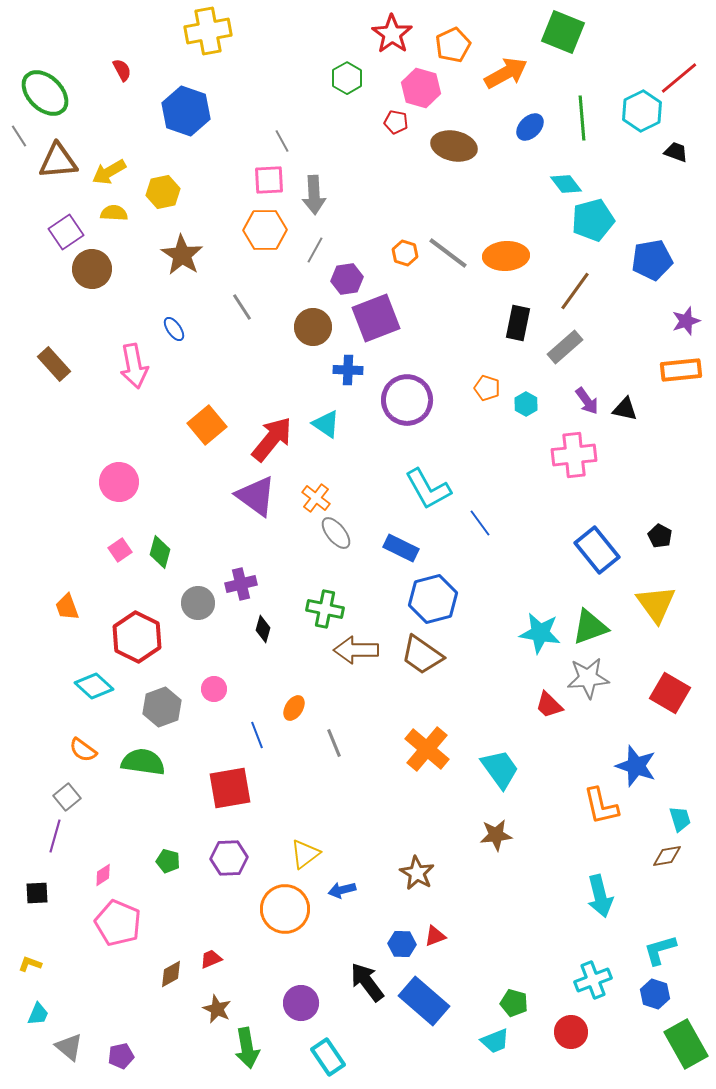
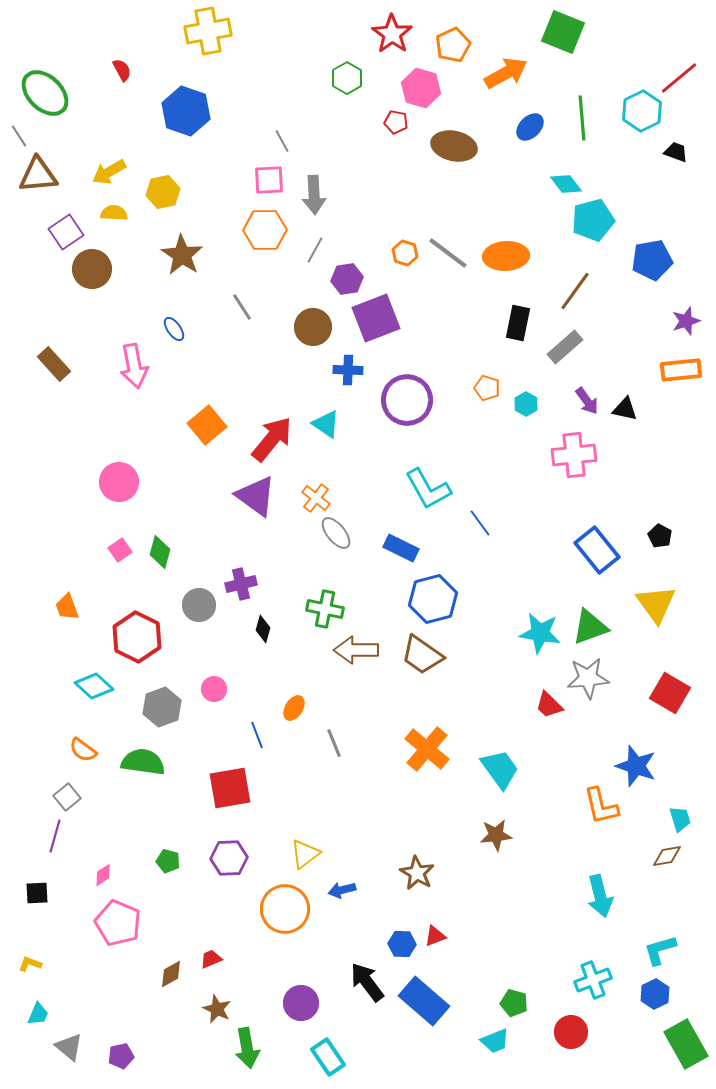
brown triangle at (58, 161): moved 20 px left, 14 px down
gray circle at (198, 603): moved 1 px right, 2 px down
blue hexagon at (655, 994): rotated 16 degrees clockwise
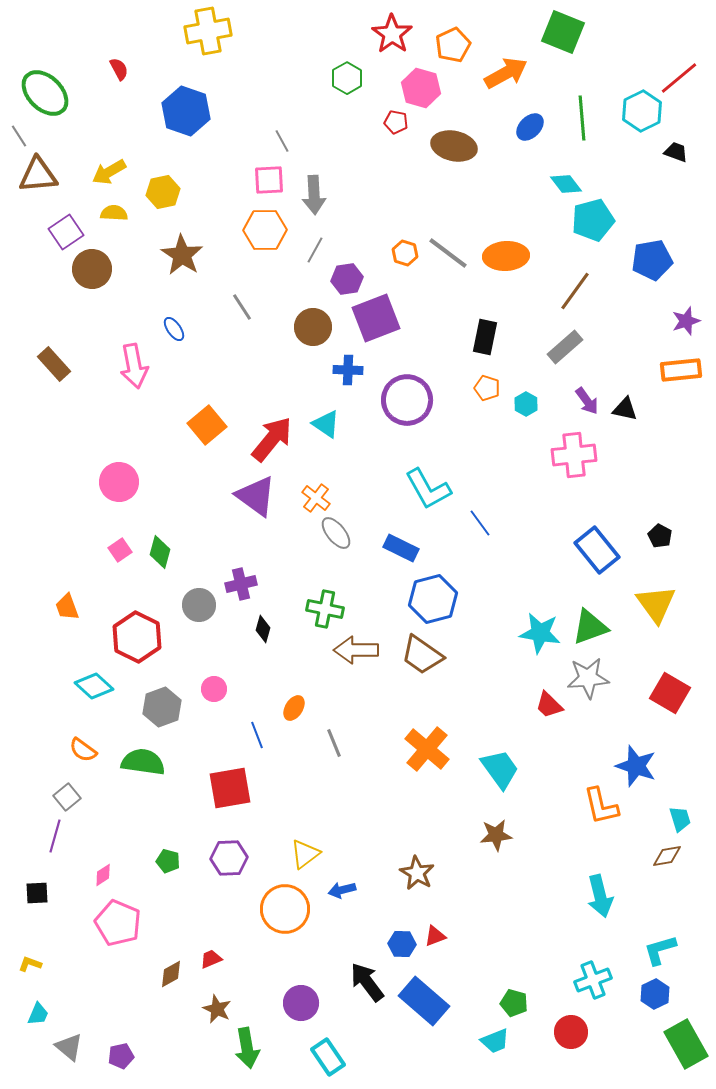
red semicircle at (122, 70): moved 3 px left, 1 px up
black rectangle at (518, 323): moved 33 px left, 14 px down
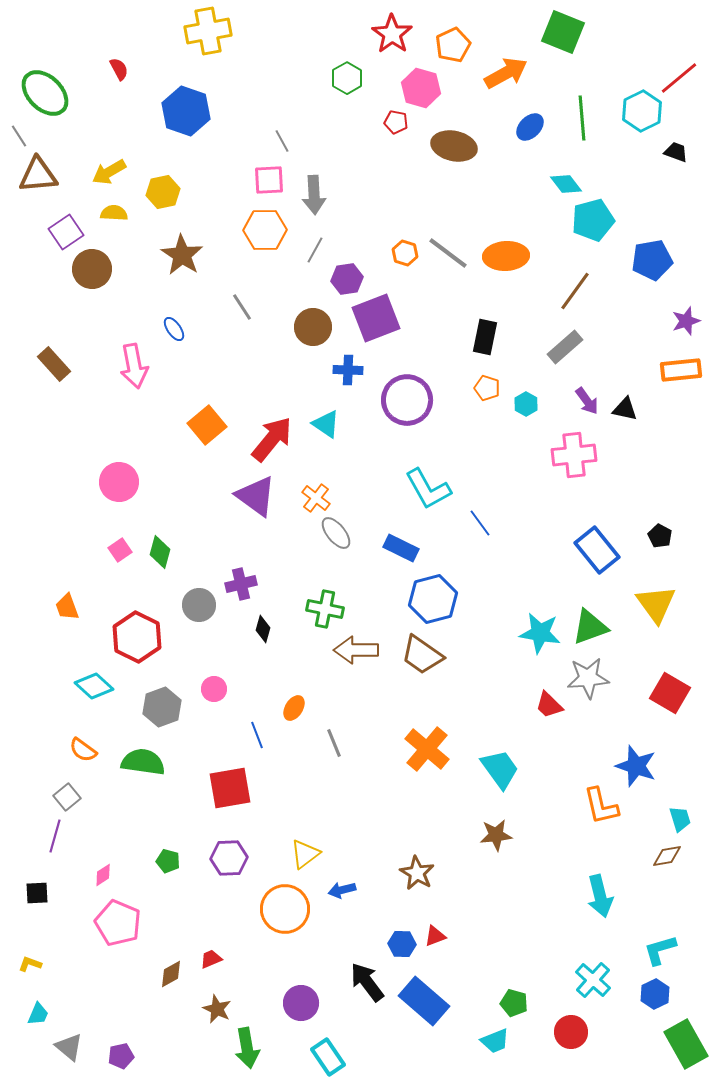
cyan cross at (593, 980): rotated 27 degrees counterclockwise
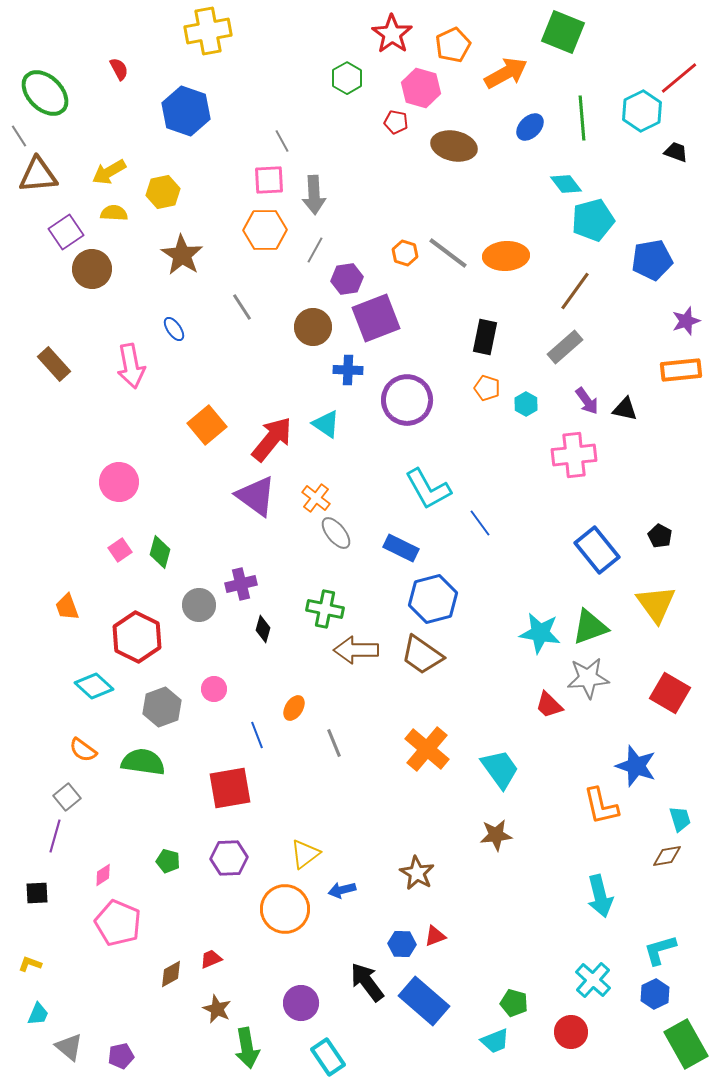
pink arrow at (134, 366): moved 3 px left
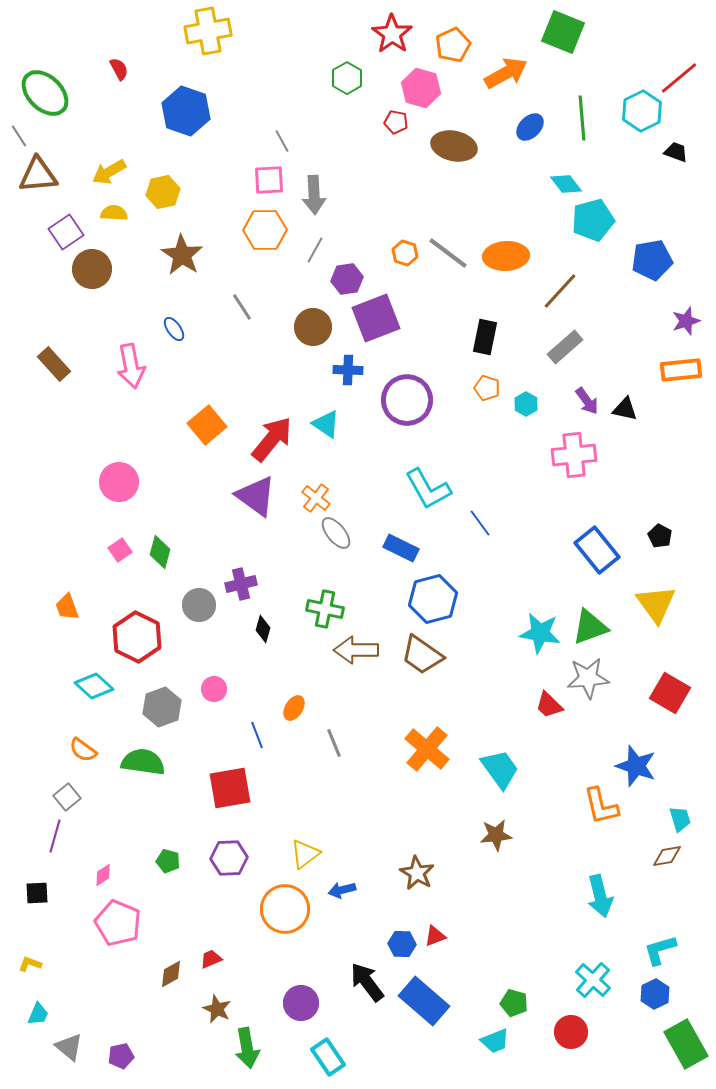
brown line at (575, 291): moved 15 px left; rotated 6 degrees clockwise
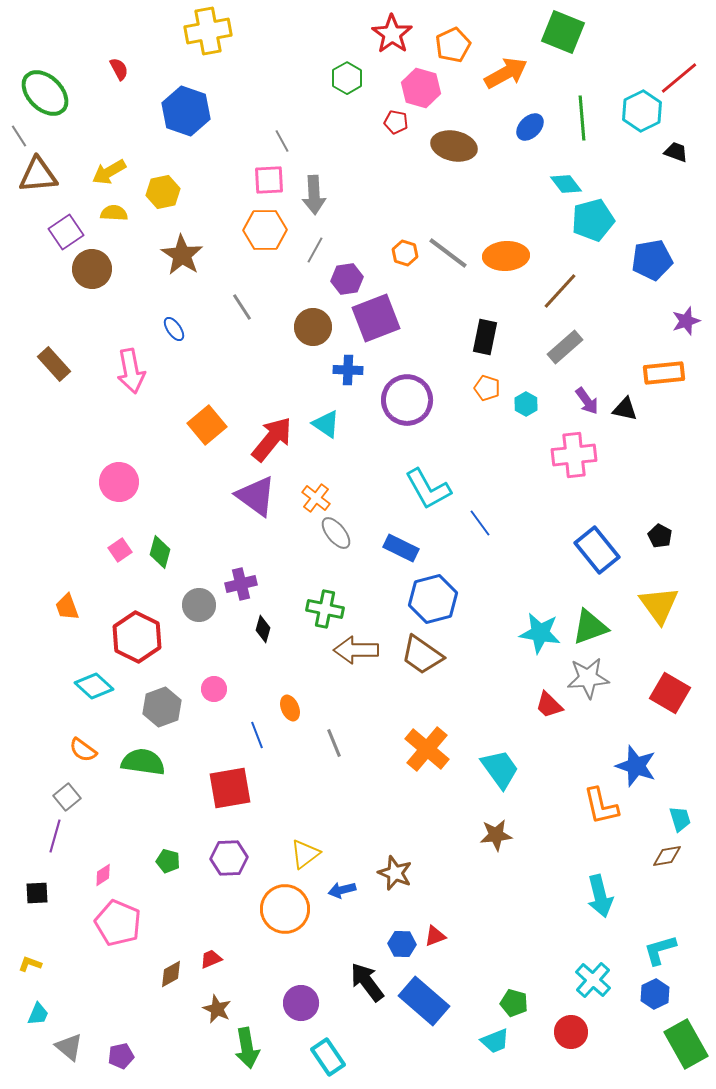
pink arrow at (131, 366): moved 5 px down
orange rectangle at (681, 370): moved 17 px left, 3 px down
yellow triangle at (656, 604): moved 3 px right, 1 px down
orange ellipse at (294, 708): moved 4 px left; rotated 55 degrees counterclockwise
brown star at (417, 873): moved 22 px left; rotated 8 degrees counterclockwise
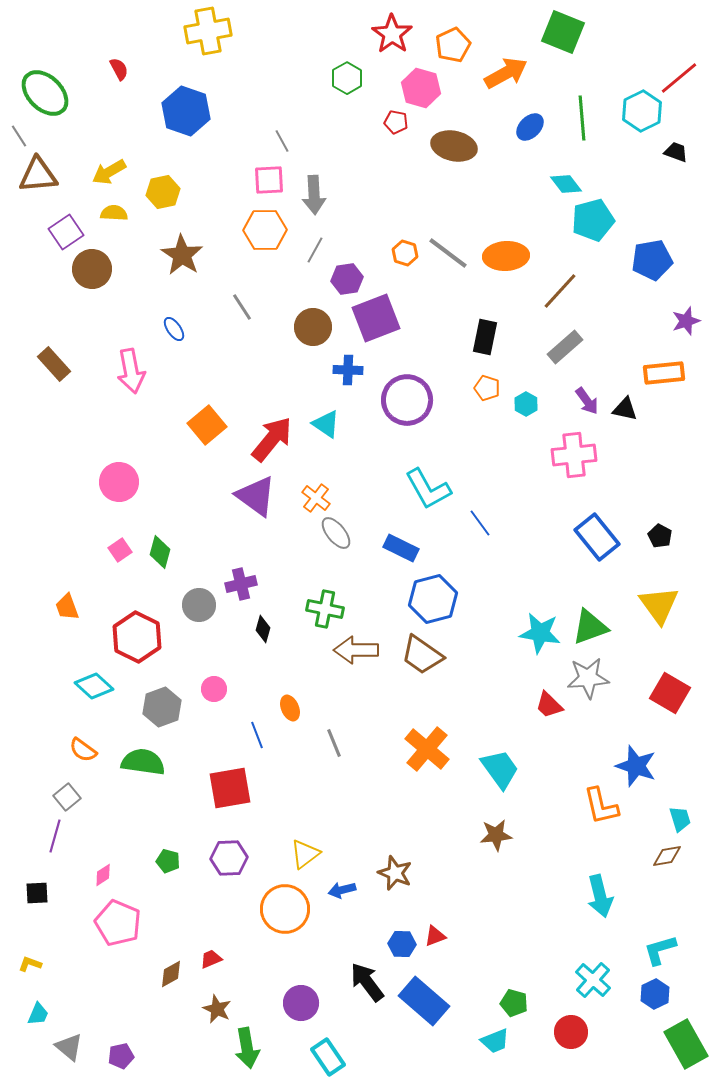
blue rectangle at (597, 550): moved 13 px up
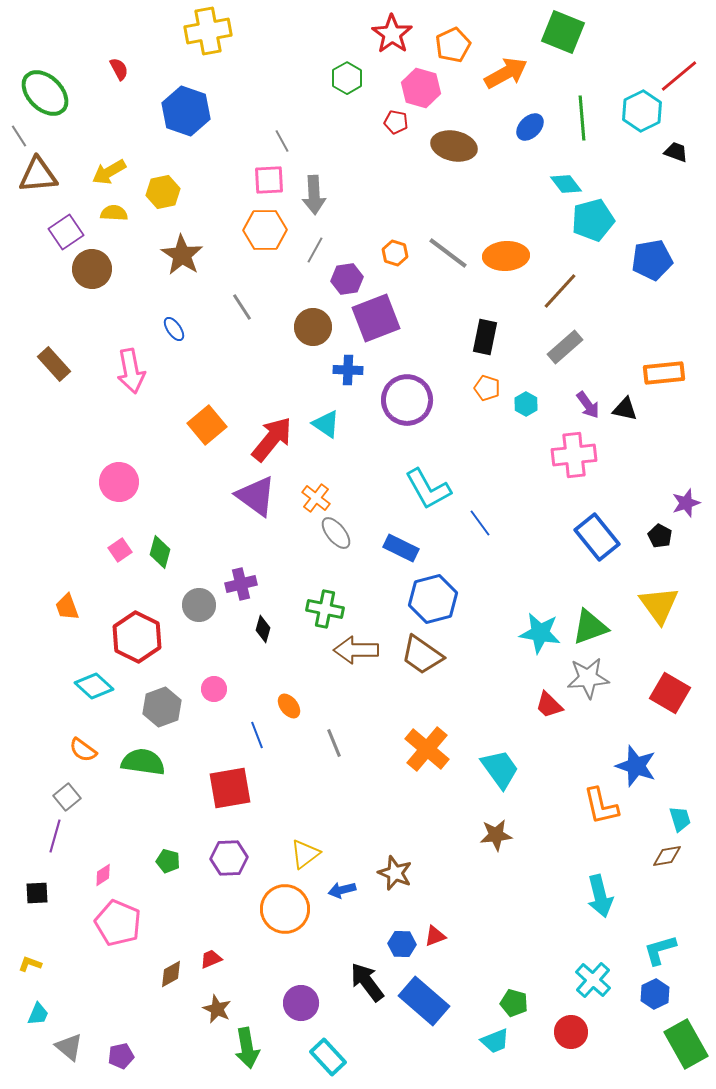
red line at (679, 78): moved 2 px up
orange hexagon at (405, 253): moved 10 px left
purple star at (686, 321): moved 182 px down
purple arrow at (587, 401): moved 1 px right, 4 px down
orange ellipse at (290, 708): moved 1 px left, 2 px up; rotated 15 degrees counterclockwise
cyan rectangle at (328, 1057): rotated 9 degrees counterclockwise
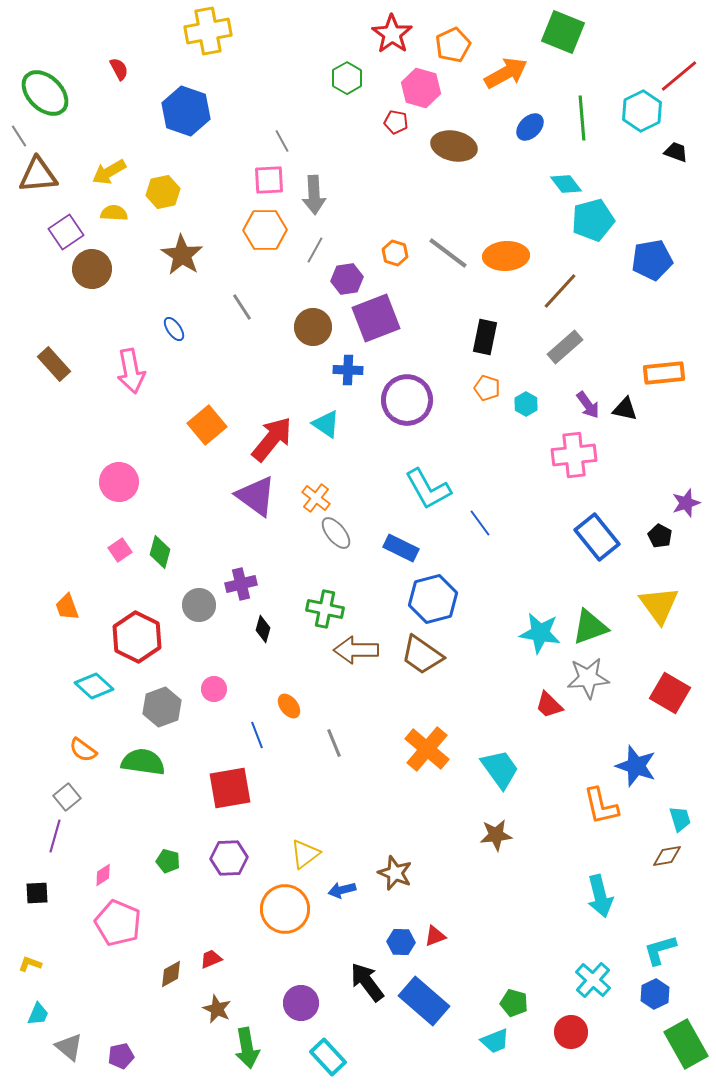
blue hexagon at (402, 944): moved 1 px left, 2 px up
